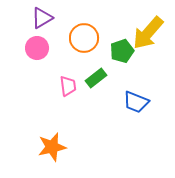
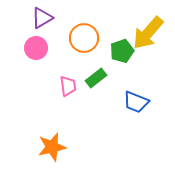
pink circle: moved 1 px left
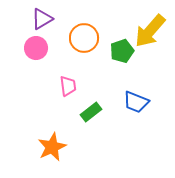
purple triangle: moved 1 px down
yellow arrow: moved 2 px right, 2 px up
green rectangle: moved 5 px left, 34 px down
orange star: rotated 12 degrees counterclockwise
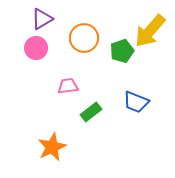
pink trapezoid: rotated 90 degrees counterclockwise
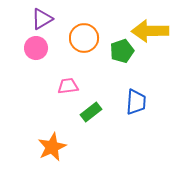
yellow arrow: rotated 48 degrees clockwise
blue trapezoid: rotated 108 degrees counterclockwise
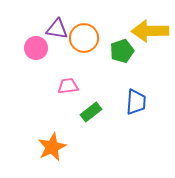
purple triangle: moved 15 px right, 10 px down; rotated 40 degrees clockwise
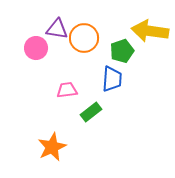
yellow arrow: rotated 9 degrees clockwise
pink trapezoid: moved 1 px left, 4 px down
blue trapezoid: moved 24 px left, 23 px up
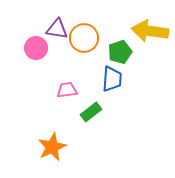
green pentagon: moved 2 px left, 1 px down
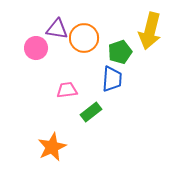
yellow arrow: rotated 84 degrees counterclockwise
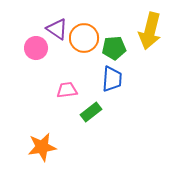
purple triangle: rotated 25 degrees clockwise
green pentagon: moved 6 px left, 4 px up; rotated 15 degrees clockwise
orange star: moved 10 px left; rotated 16 degrees clockwise
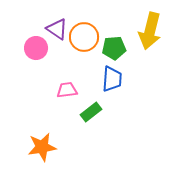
orange circle: moved 1 px up
